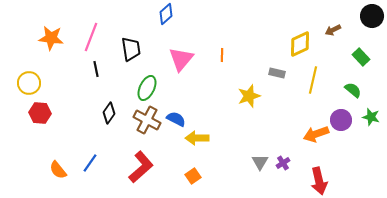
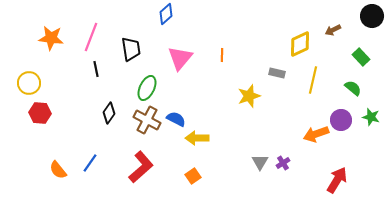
pink triangle: moved 1 px left, 1 px up
green semicircle: moved 2 px up
red arrow: moved 18 px right, 1 px up; rotated 136 degrees counterclockwise
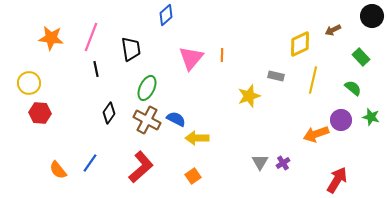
blue diamond: moved 1 px down
pink triangle: moved 11 px right
gray rectangle: moved 1 px left, 3 px down
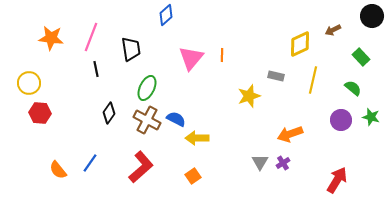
orange arrow: moved 26 px left
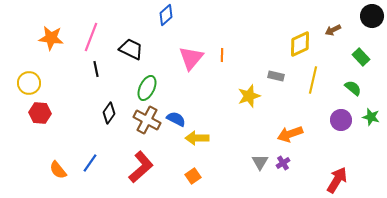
black trapezoid: rotated 55 degrees counterclockwise
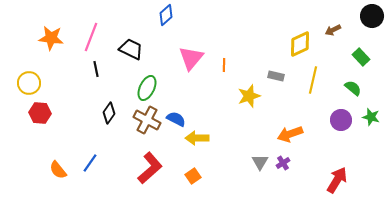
orange line: moved 2 px right, 10 px down
red L-shape: moved 9 px right, 1 px down
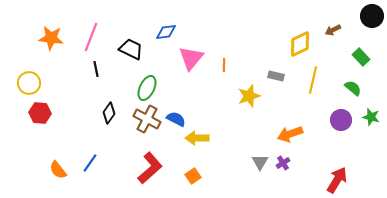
blue diamond: moved 17 px down; rotated 35 degrees clockwise
brown cross: moved 1 px up
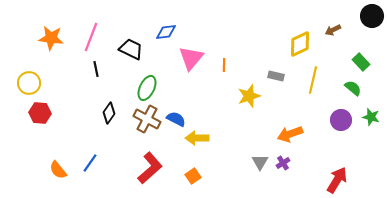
green rectangle: moved 5 px down
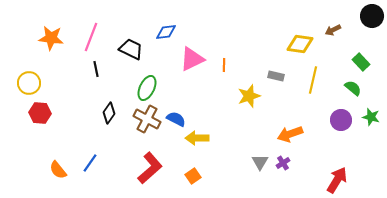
yellow diamond: rotated 32 degrees clockwise
pink triangle: moved 1 px right, 1 px down; rotated 24 degrees clockwise
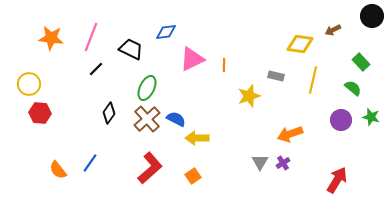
black line: rotated 56 degrees clockwise
yellow circle: moved 1 px down
brown cross: rotated 20 degrees clockwise
